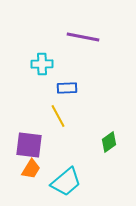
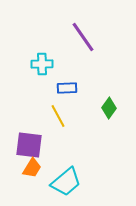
purple line: rotated 44 degrees clockwise
green diamond: moved 34 px up; rotated 20 degrees counterclockwise
orange trapezoid: moved 1 px right, 1 px up
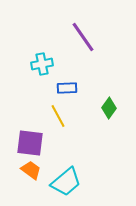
cyan cross: rotated 10 degrees counterclockwise
purple square: moved 1 px right, 2 px up
orange trapezoid: moved 1 px left, 2 px down; rotated 85 degrees counterclockwise
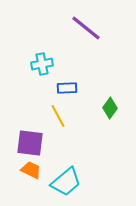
purple line: moved 3 px right, 9 px up; rotated 16 degrees counterclockwise
green diamond: moved 1 px right
orange trapezoid: rotated 10 degrees counterclockwise
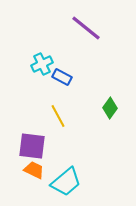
cyan cross: rotated 15 degrees counterclockwise
blue rectangle: moved 5 px left, 11 px up; rotated 30 degrees clockwise
purple square: moved 2 px right, 3 px down
orange trapezoid: moved 3 px right
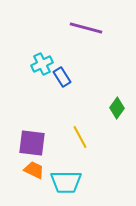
purple line: rotated 24 degrees counterclockwise
blue rectangle: rotated 30 degrees clockwise
green diamond: moved 7 px right
yellow line: moved 22 px right, 21 px down
purple square: moved 3 px up
cyan trapezoid: rotated 40 degrees clockwise
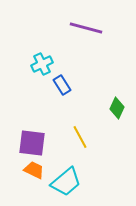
blue rectangle: moved 8 px down
green diamond: rotated 10 degrees counterclockwise
cyan trapezoid: rotated 40 degrees counterclockwise
